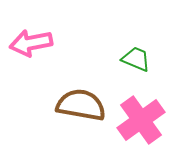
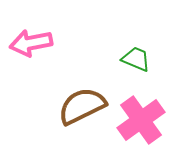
brown semicircle: moved 1 px right, 1 px down; rotated 36 degrees counterclockwise
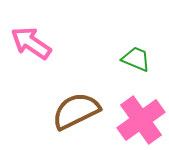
pink arrow: rotated 45 degrees clockwise
brown semicircle: moved 6 px left, 5 px down
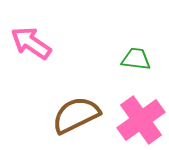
green trapezoid: rotated 16 degrees counterclockwise
brown semicircle: moved 4 px down
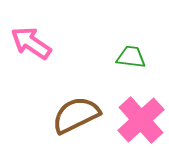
green trapezoid: moved 5 px left, 2 px up
pink cross: rotated 6 degrees counterclockwise
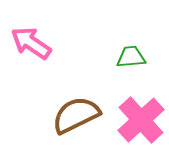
green trapezoid: rotated 12 degrees counterclockwise
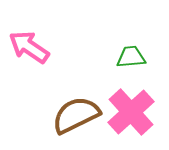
pink arrow: moved 2 px left, 4 px down
pink cross: moved 10 px left, 8 px up
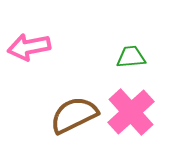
pink arrow: rotated 45 degrees counterclockwise
brown semicircle: moved 2 px left
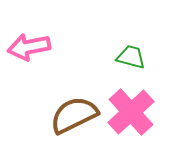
green trapezoid: rotated 20 degrees clockwise
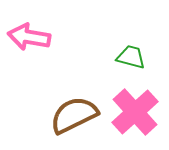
pink arrow: moved 10 px up; rotated 21 degrees clockwise
pink cross: moved 4 px right
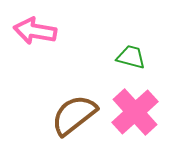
pink arrow: moved 6 px right, 6 px up
brown semicircle: rotated 12 degrees counterclockwise
